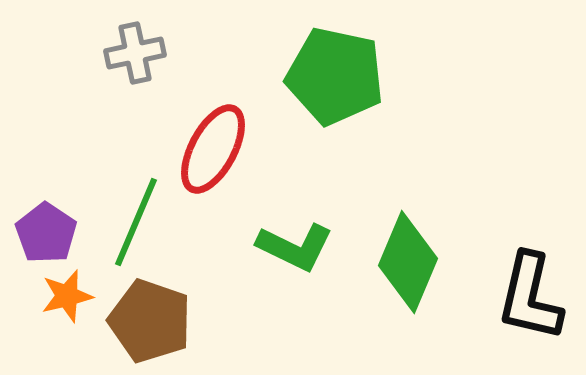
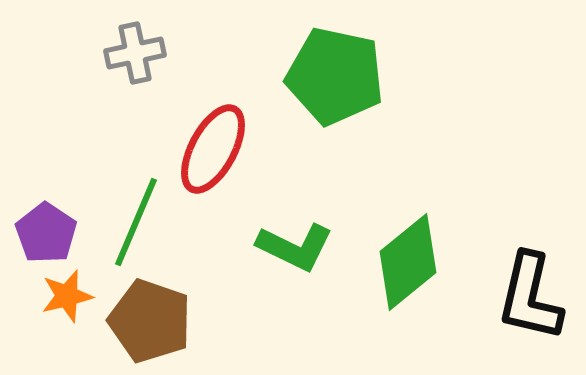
green diamond: rotated 28 degrees clockwise
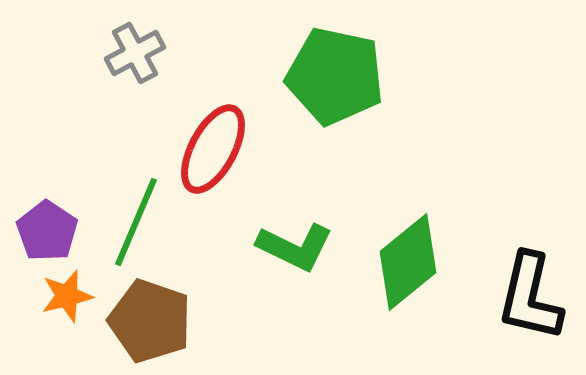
gray cross: rotated 16 degrees counterclockwise
purple pentagon: moved 1 px right, 2 px up
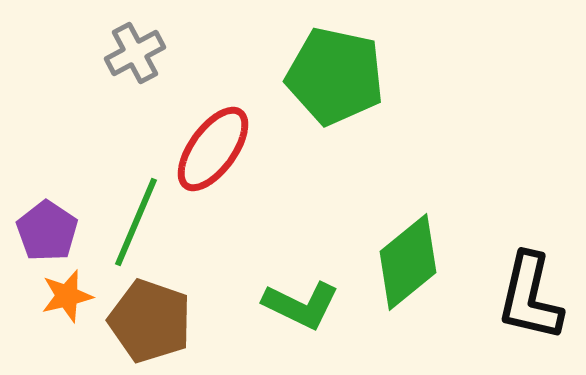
red ellipse: rotated 8 degrees clockwise
green L-shape: moved 6 px right, 58 px down
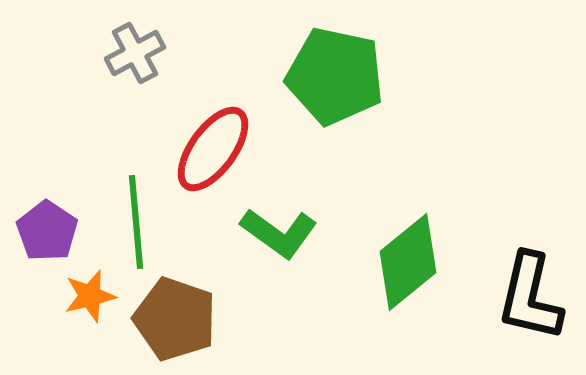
green line: rotated 28 degrees counterclockwise
orange star: moved 23 px right
green L-shape: moved 22 px left, 72 px up; rotated 10 degrees clockwise
brown pentagon: moved 25 px right, 2 px up
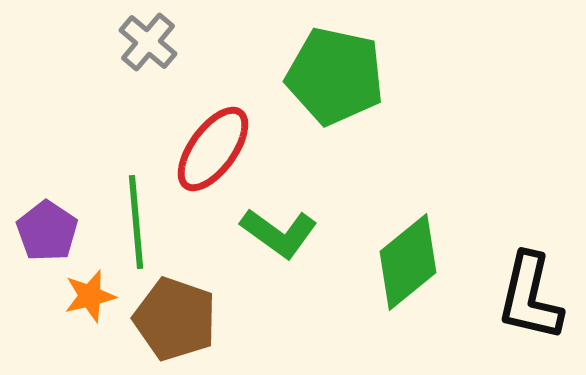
gray cross: moved 13 px right, 11 px up; rotated 22 degrees counterclockwise
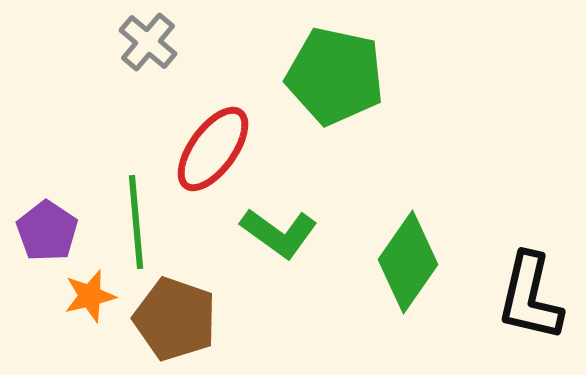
green diamond: rotated 16 degrees counterclockwise
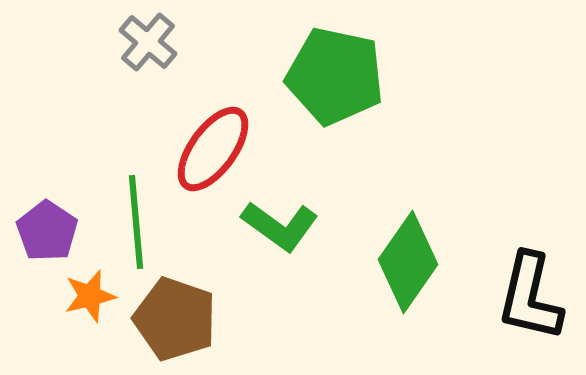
green L-shape: moved 1 px right, 7 px up
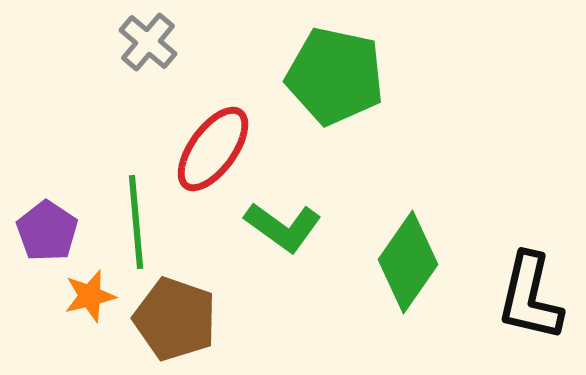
green L-shape: moved 3 px right, 1 px down
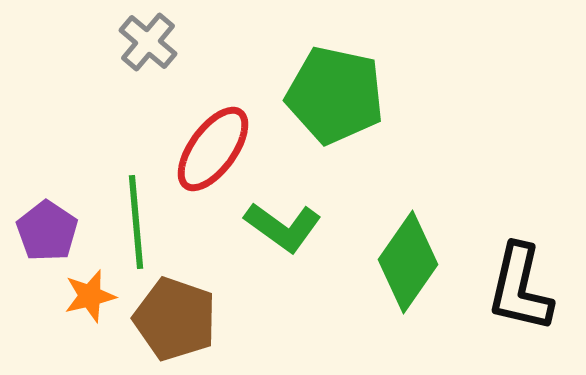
green pentagon: moved 19 px down
black L-shape: moved 10 px left, 9 px up
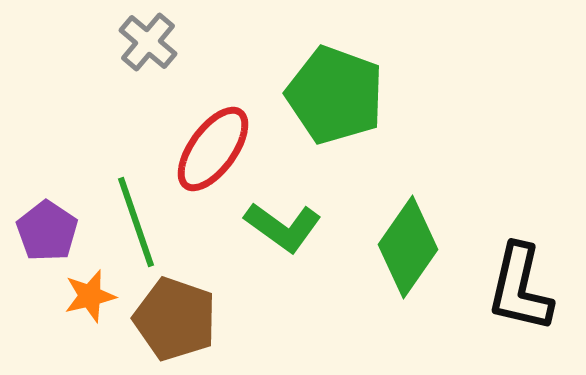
green pentagon: rotated 8 degrees clockwise
green line: rotated 14 degrees counterclockwise
green diamond: moved 15 px up
